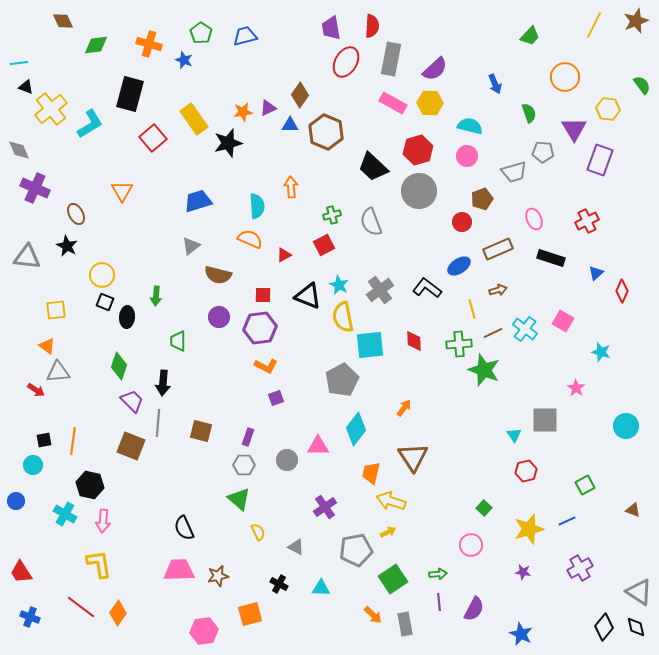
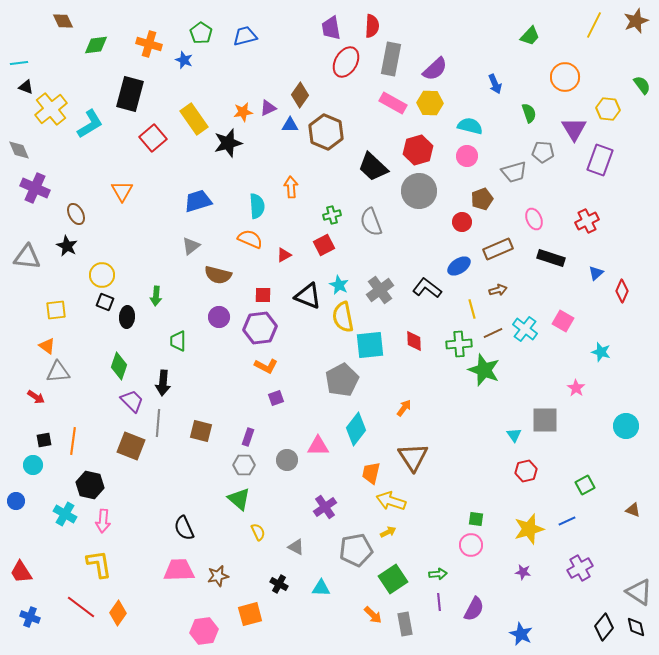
red arrow at (36, 390): moved 7 px down
green square at (484, 508): moved 8 px left, 11 px down; rotated 35 degrees counterclockwise
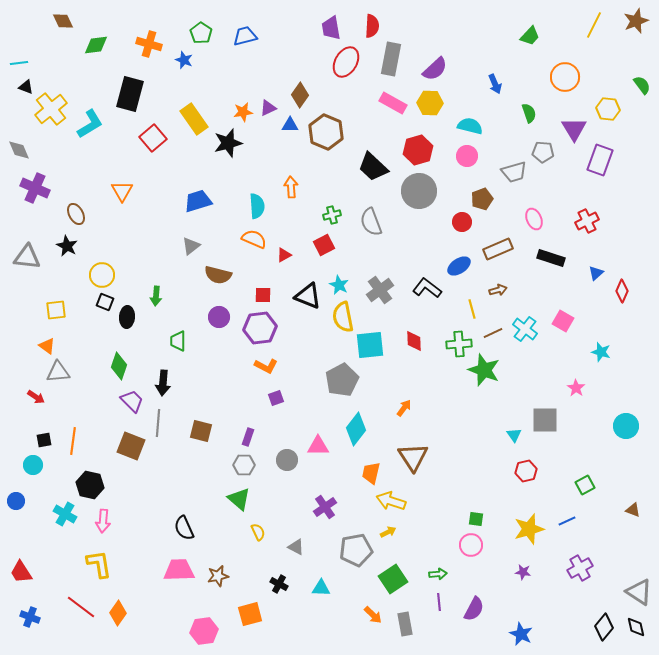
orange semicircle at (250, 239): moved 4 px right
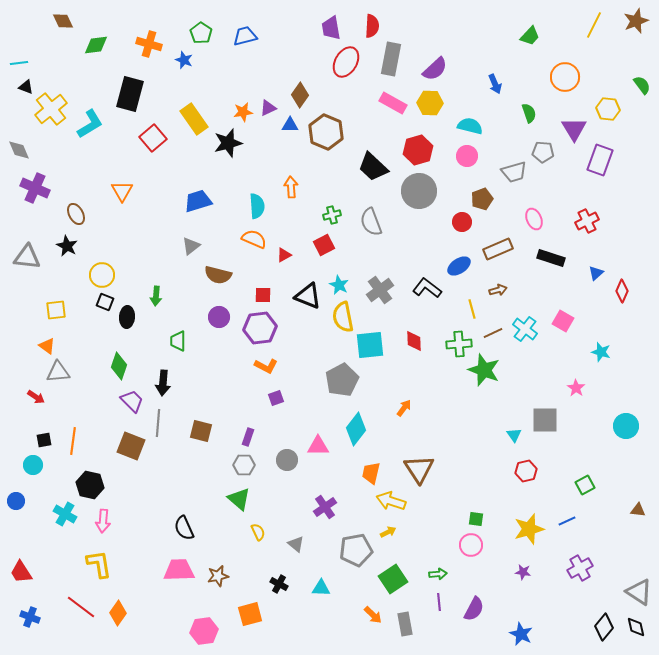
brown triangle at (413, 457): moved 6 px right, 12 px down
brown triangle at (633, 510): moved 5 px right; rotated 14 degrees counterclockwise
gray triangle at (296, 547): moved 3 px up; rotated 12 degrees clockwise
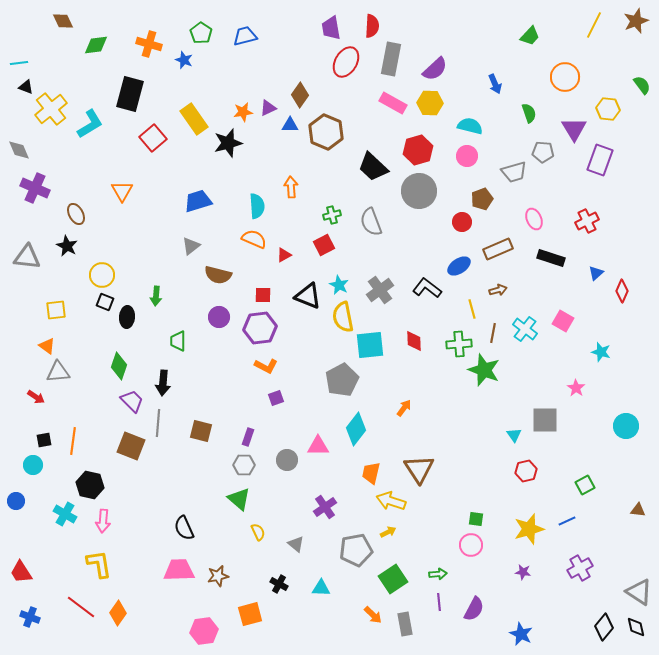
brown line at (493, 333): rotated 54 degrees counterclockwise
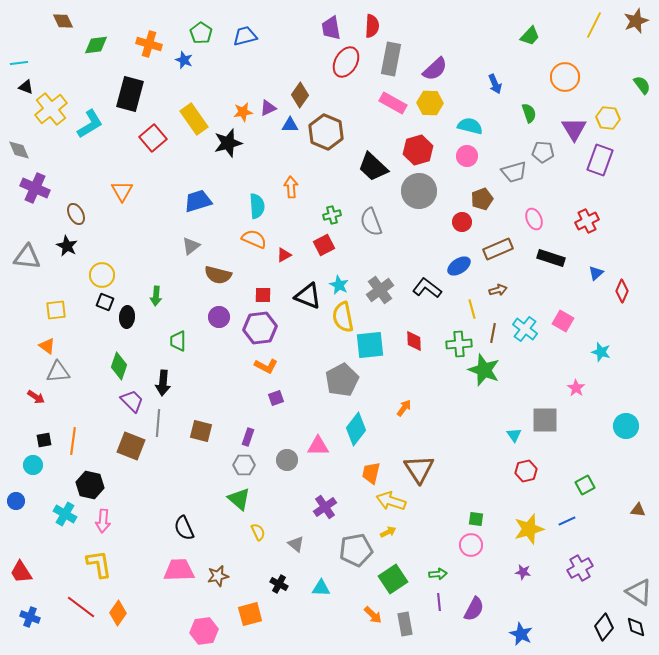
yellow hexagon at (608, 109): moved 9 px down
